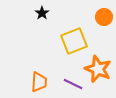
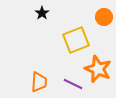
yellow square: moved 2 px right, 1 px up
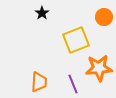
orange star: moved 1 px right, 1 px up; rotated 28 degrees counterclockwise
purple line: rotated 42 degrees clockwise
